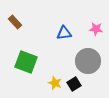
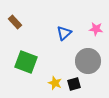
blue triangle: rotated 35 degrees counterclockwise
black square: rotated 16 degrees clockwise
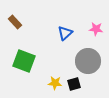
blue triangle: moved 1 px right
green square: moved 2 px left, 1 px up
yellow star: rotated 16 degrees counterclockwise
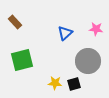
green square: moved 2 px left, 1 px up; rotated 35 degrees counterclockwise
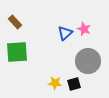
pink star: moved 12 px left; rotated 16 degrees clockwise
green square: moved 5 px left, 8 px up; rotated 10 degrees clockwise
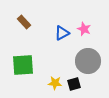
brown rectangle: moved 9 px right
blue triangle: moved 3 px left; rotated 14 degrees clockwise
green square: moved 6 px right, 13 px down
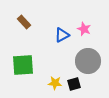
blue triangle: moved 2 px down
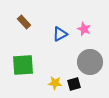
blue triangle: moved 2 px left, 1 px up
gray circle: moved 2 px right, 1 px down
